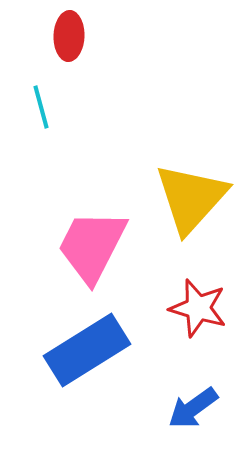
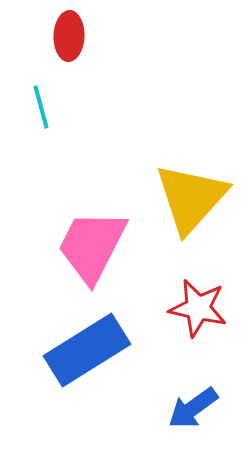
red star: rotated 4 degrees counterclockwise
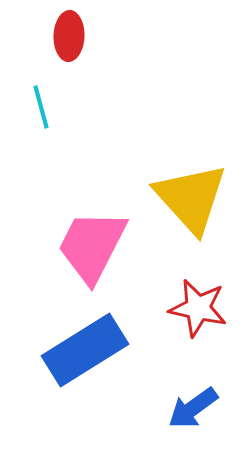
yellow triangle: rotated 24 degrees counterclockwise
blue rectangle: moved 2 px left
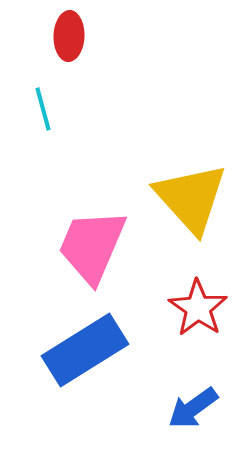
cyan line: moved 2 px right, 2 px down
pink trapezoid: rotated 4 degrees counterclockwise
red star: rotated 22 degrees clockwise
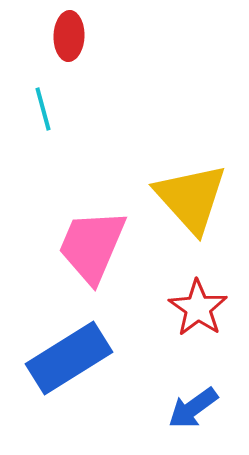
blue rectangle: moved 16 px left, 8 px down
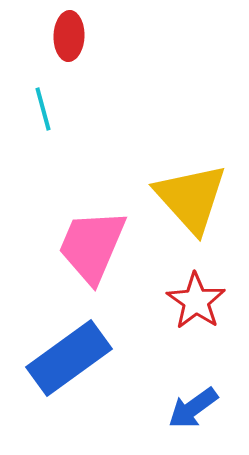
red star: moved 2 px left, 7 px up
blue rectangle: rotated 4 degrees counterclockwise
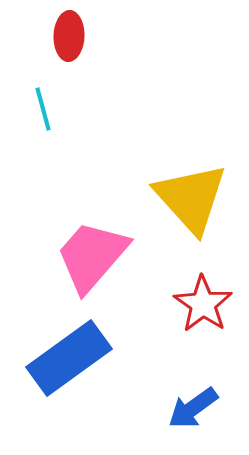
pink trapezoid: moved 10 px down; rotated 18 degrees clockwise
red star: moved 7 px right, 3 px down
